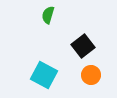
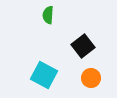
green semicircle: rotated 12 degrees counterclockwise
orange circle: moved 3 px down
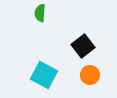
green semicircle: moved 8 px left, 2 px up
orange circle: moved 1 px left, 3 px up
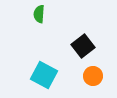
green semicircle: moved 1 px left, 1 px down
orange circle: moved 3 px right, 1 px down
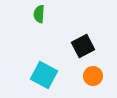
black square: rotated 10 degrees clockwise
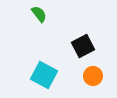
green semicircle: rotated 138 degrees clockwise
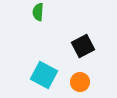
green semicircle: moved 1 px left, 2 px up; rotated 138 degrees counterclockwise
orange circle: moved 13 px left, 6 px down
